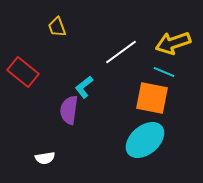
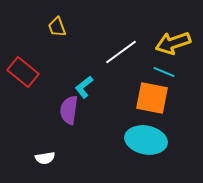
cyan ellipse: moved 1 px right; rotated 51 degrees clockwise
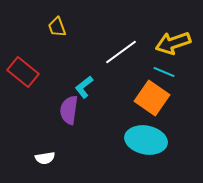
orange square: rotated 24 degrees clockwise
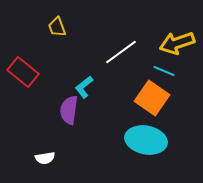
yellow arrow: moved 4 px right
cyan line: moved 1 px up
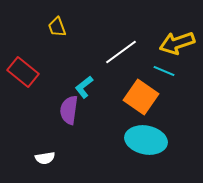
orange square: moved 11 px left, 1 px up
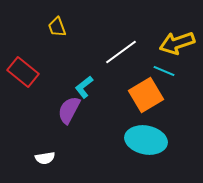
orange square: moved 5 px right, 2 px up; rotated 24 degrees clockwise
purple semicircle: rotated 20 degrees clockwise
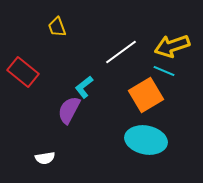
yellow arrow: moved 5 px left, 3 px down
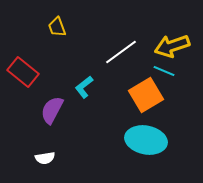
purple semicircle: moved 17 px left
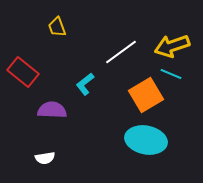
cyan line: moved 7 px right, 3 px down
cyan L-shape: moved 1 px right, 3 px up
purple semicircle: rotated 64 degrees clockwise
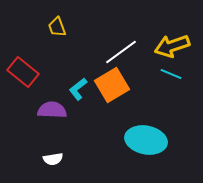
cyan L-shape: moved 7 px left, 5 px down
orange square: moved 34 px left, 10 px up
white semicircle: moved 8 px right, 1 px down
